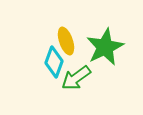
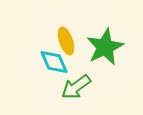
cyan diamond: rotated 44 degrees counterclockwise
green arrow: moved 9 px down
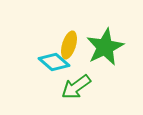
yellow ellipse: moved 3 px right, 4 px down; rotated 36 degrees clockwise
cyan diamond: rotated 24 degrees counterclockwise
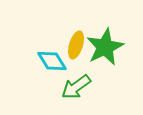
yellow ellipse: moved 7 px right
cyan diamond: moved 2 px left, 1 px up; rotated 16 degrees clockwise
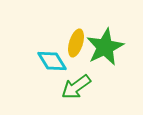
yellow ellipse: moved 2 px up
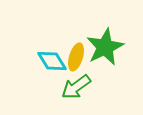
yellow ellipse: moved 14 px down
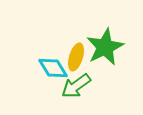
cyan diamond: moved 1 px right, 7 px down
green arrow: moved 1 px up
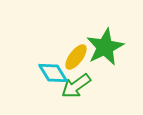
yellow ellipse: rotated 20 degrees clockwise
cyan diamond: moved 5 px down
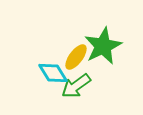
green star: moved 2 px left, 1 px up
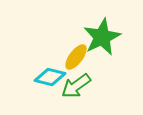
green star: moved 1 px left, 9 px up
cyan diamond: moved 3 px left, 4 px down; rotated 44 degrees counterclockwise
